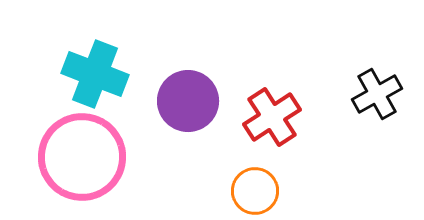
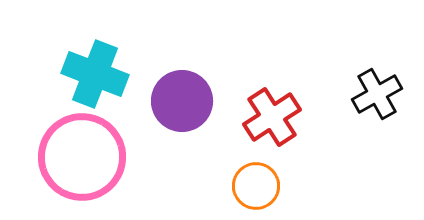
purple circle: moved 6 px left
orange circle: moved 1 px right, 5 px up
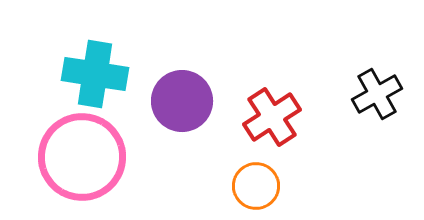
cyan cross: rotated 12 degrees counterclockwise
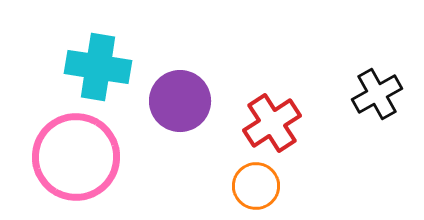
cyan cross: moved 3 px right, 7 px up
purple circle: moved 2 px left
red cross: moved 6 px down
pink circle: moved 6 px left
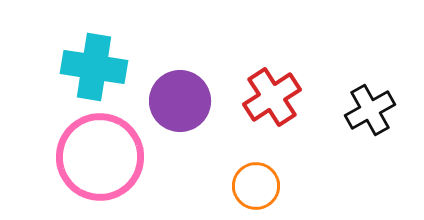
cyan cross: moved 4 px left
black cross: moved 7 px left, 16 px down
red cross: moved 26 px up
pink circle: moved 24 px right
